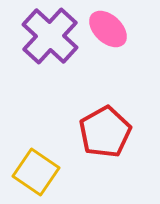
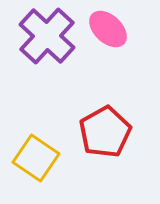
purple cross: moved 3 px left
yellow square: moved 14 px up
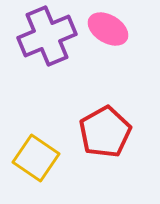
pink ellipse: rotated 12 degrees counterclockwise
purple cross: rotated 24 degrees clockwise
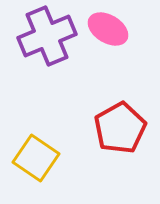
red pentagon: moved 15 px right, 4 px up
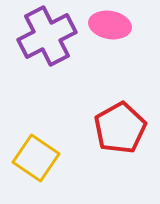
pink ellipse: moved 2 px right, 4 px up; rotated 21 degrees counterclockwise
purple cross: rotated 4 degrees counterclockwise
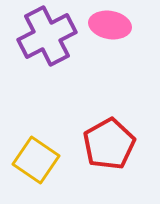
red pentagon: moved 11 px left, 16 px down
yellow square: moved 2 px down
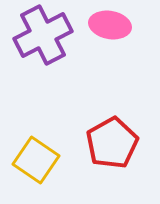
purple cross: moved 4 px left, 1 px up
red pentagon: moved 3 px right, 1 px up
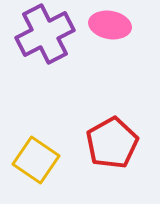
purple cross: moved 2 px right, 1 px up
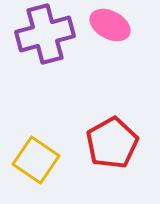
pink ellipse: rotated 18 degrees clockwise
purple cross: rotated 12 degrees clockwise
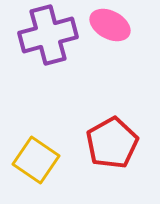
purple cross: moved 3 px right, 1 px down
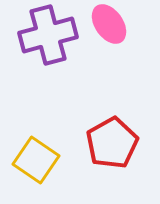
pink ellipse: moved 1 px left, 1 px up; rotated 27 degrees clockwise
